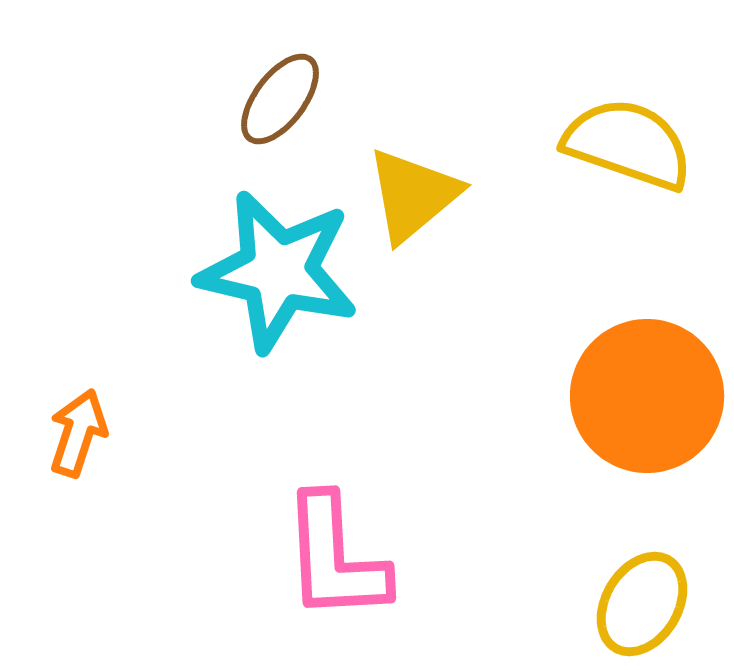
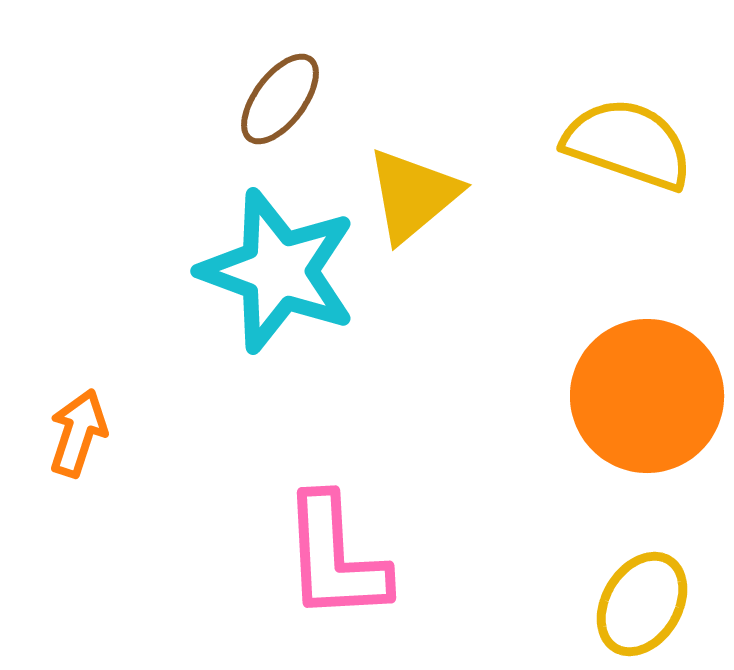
cyan star: rotated 7 degrees clockwise
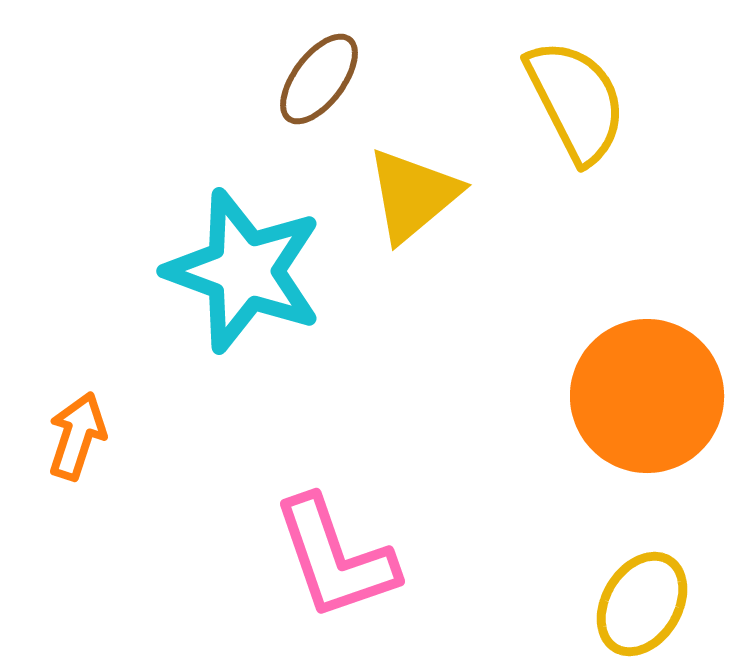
brown ellipse: moved 39 px right, 20 px up
yellow semicircle: moved 52 px left, 43 px up; rotated 44 degrees clockwise
cyan star: moved 34 px left
orange arrow: moved 1 px left, 3 px down
pink L-shape: rotated 16 degrees counterclockwise
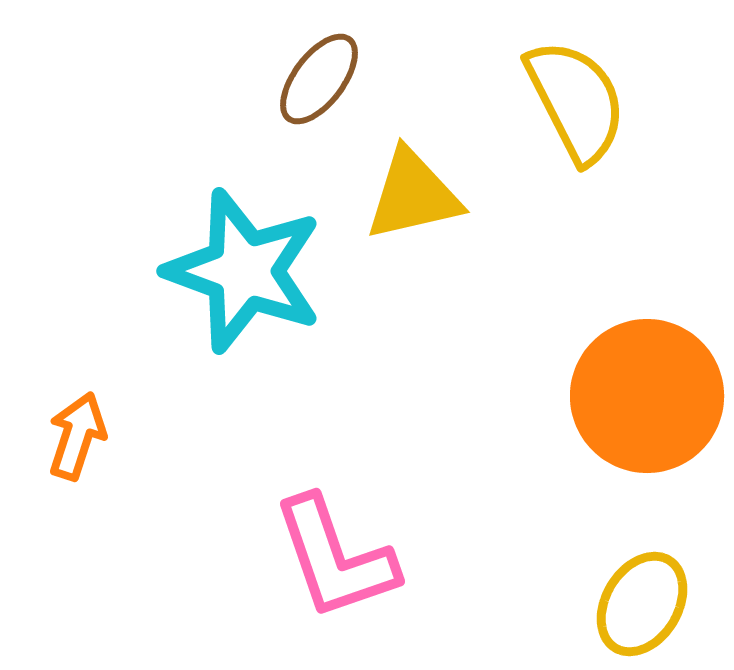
yellow triangle: rotated 27 degrees clockwise
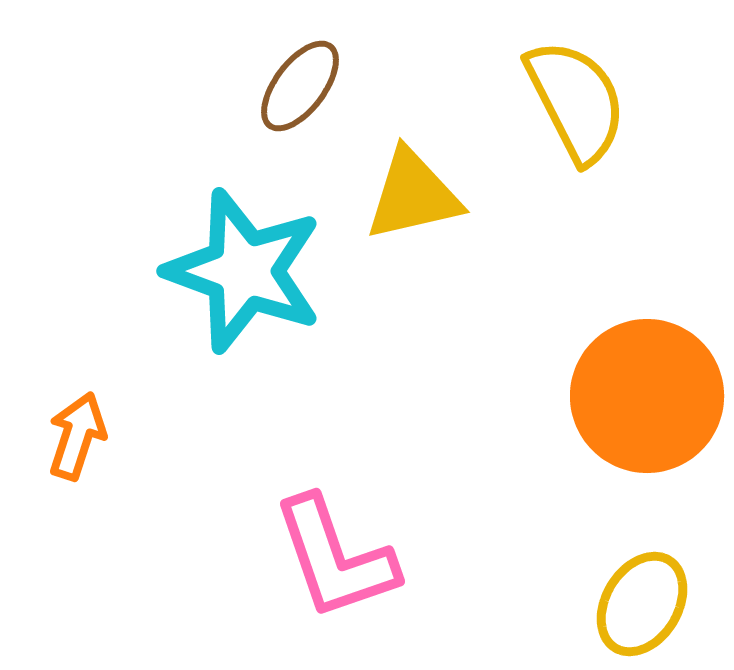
brown ellipse: moved 19 px left, 7 px down
